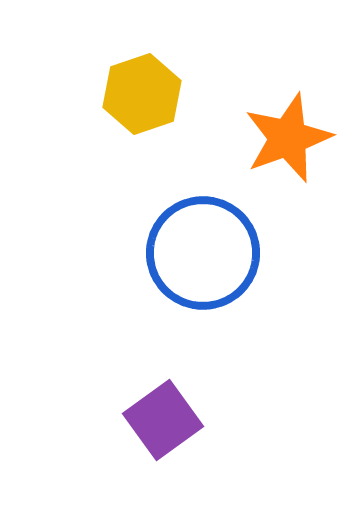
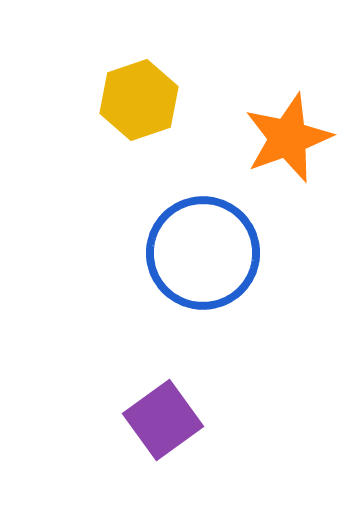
yellow hexagon: moved 3 px left, 6 px down
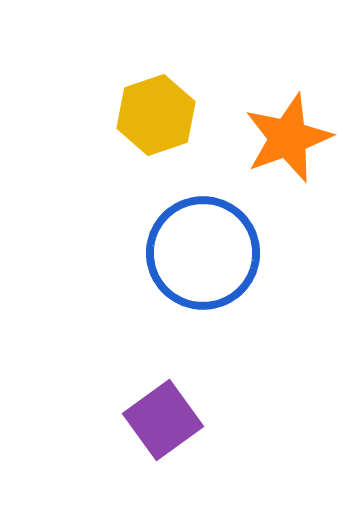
yellow hexagon: moved 17 px right, 15 px down
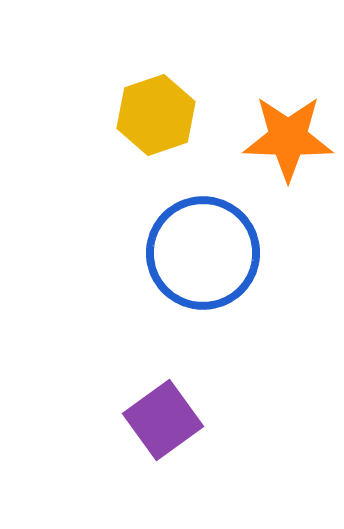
orange star: rotated 22 degrees clockwise
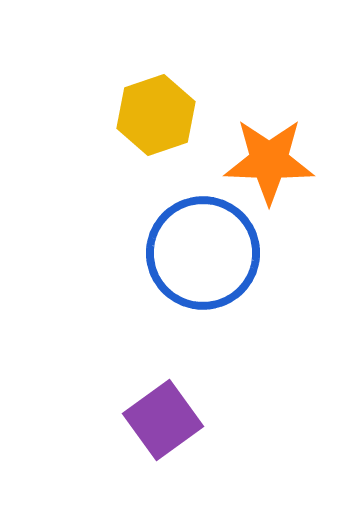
orange star: moved 19 px left, 23 px down
